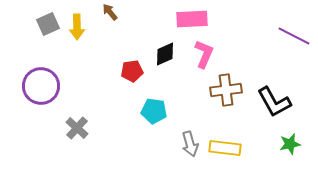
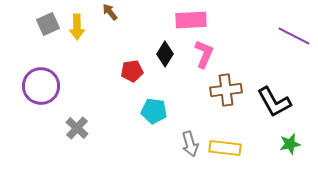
pink rectangle: moved 1 px left, 1 px down
black diamond: rotated 35 degrees counterclockwise
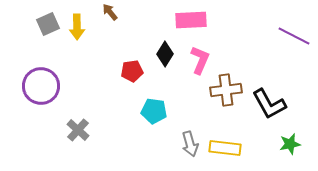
pink L-shape: moved 4 px left, 6 px down
black L-shape: moved 5 px left, 2 px down
gray cross: moved 1 px right, 2 px down
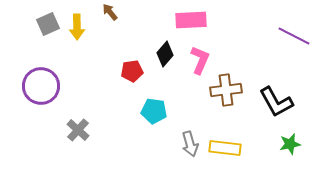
black diamond: rotated 10 degrees clockwise
black L-shape: moved 7 px right, 2 px up
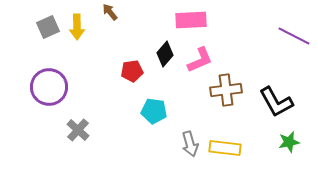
gray square: moved 3 px down
pink L-shape: rotated 44 degrees clockwise
purple circle: moved 8 px right, 1 px down
green star: moved 1 px left, 2 px up
